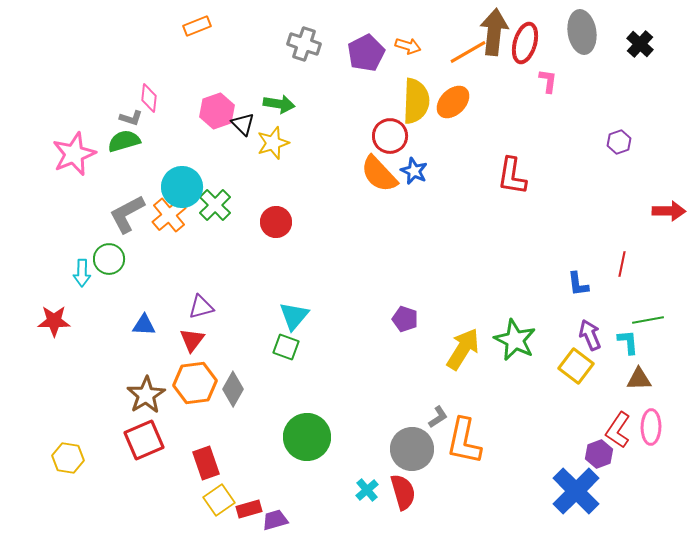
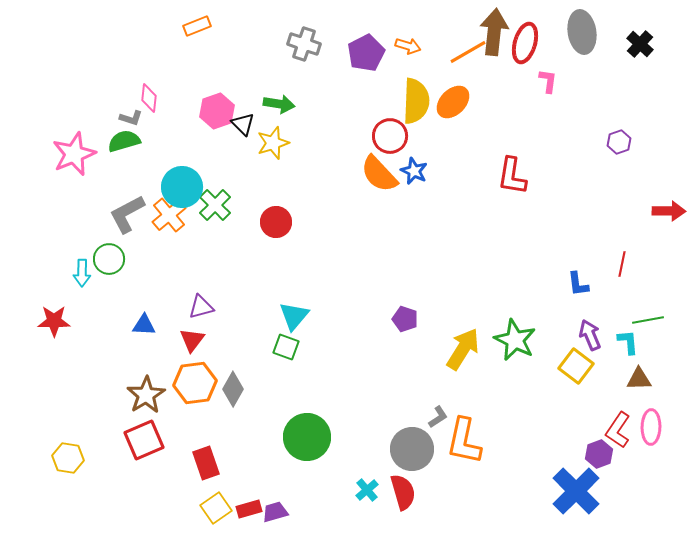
yellow square at (219, 500): moved 3 px left, 8 px down
purple trapezoid at (275, 520): moved 8 px up
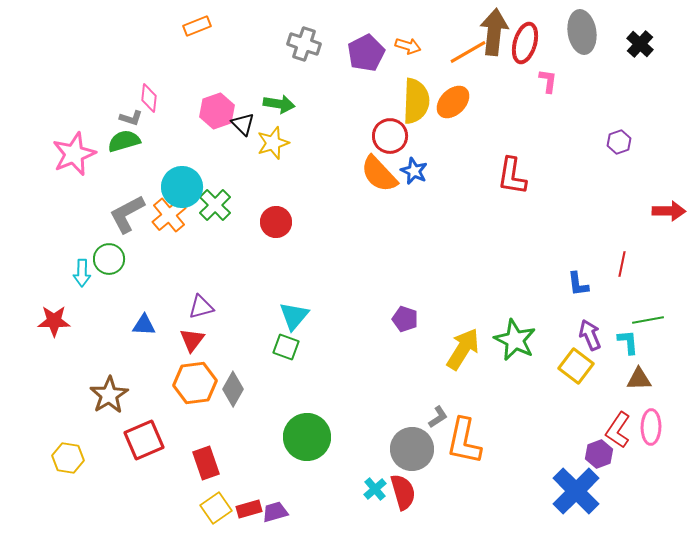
brown star at (146, 395): moved 37 px left
cyan cross at (367, 490): moved 8 px right, 1 px up
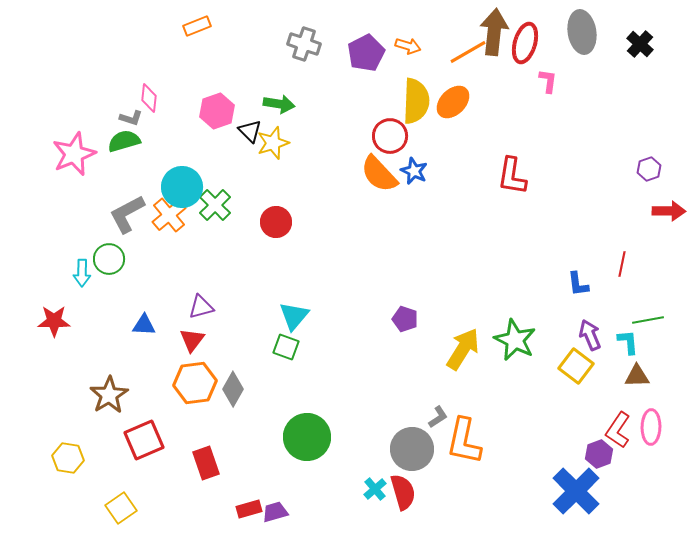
black triangle at (243, 124): moved 7 px right, 7 px down
purple hexagon at (619, 142): moved 30 px right, 27 px down
brown triangle at (639, 379): moved 2 px left, 3 px up
yellow square at (216, 508): moved 95 px left
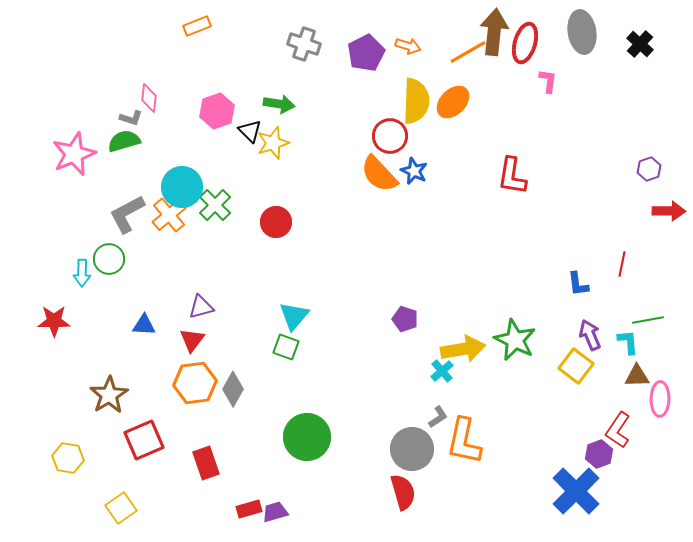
yellow arrow at (463, 349): rotated 48 degrees clockwise
pink ellipse at (651, 427): moved 9 px right, 28 px up
cyan cross at (375, 489): moved 67 px right, 118 px up
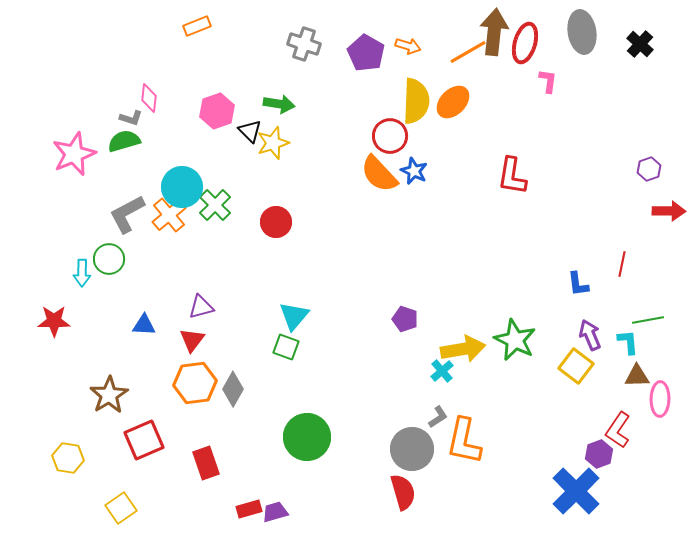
purple pentagon at (366, 53): rotated 15 degrees counterclockwise
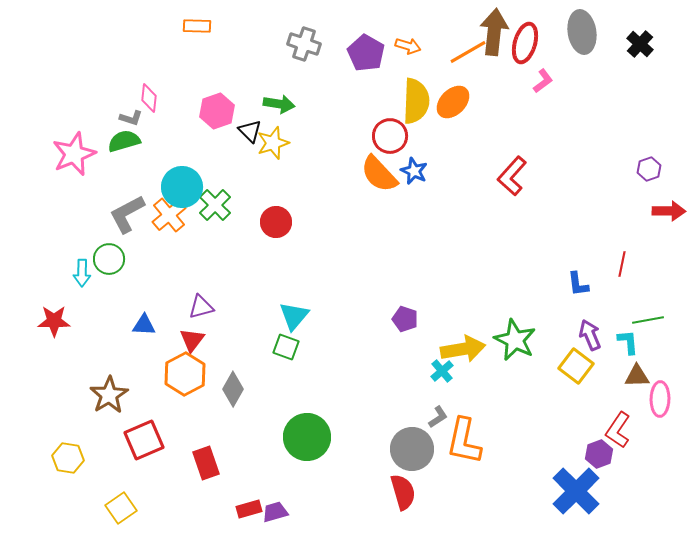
orange rectangle at (197, 26): rotated 24 degrees clockwise
pink L-shape at (548, 81): moved 5 px left; rotated 45 degrees clockwise
red L-shape at (512, 176): rotated 33 degrees clockwise
orange hexagon at (195, 383): moved 10 px left, 9 px up; rotated 21 degrees counterclockwise
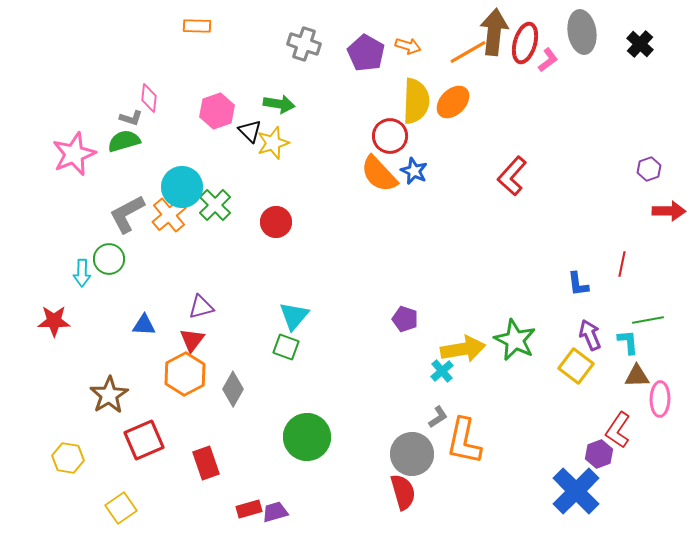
pink L-shape at (543, 81): moved 5 px right, 21 px up
gray circle at (412, 449): moved 5 px down
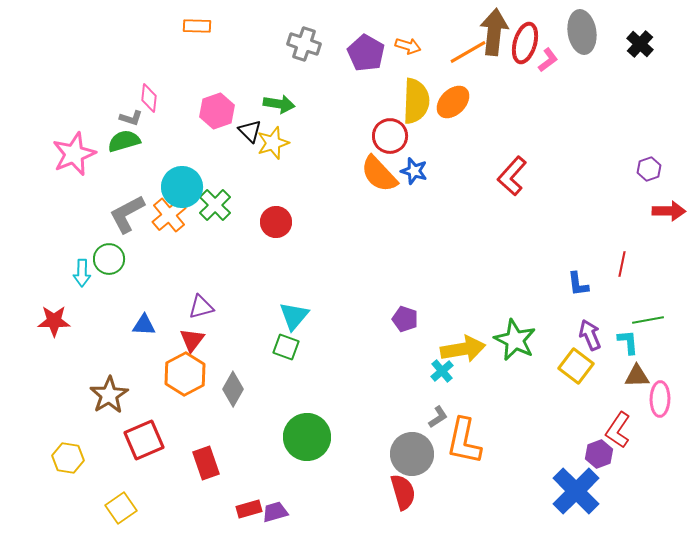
blue star at (414, 171): rotated 8 degrees counterclockwise
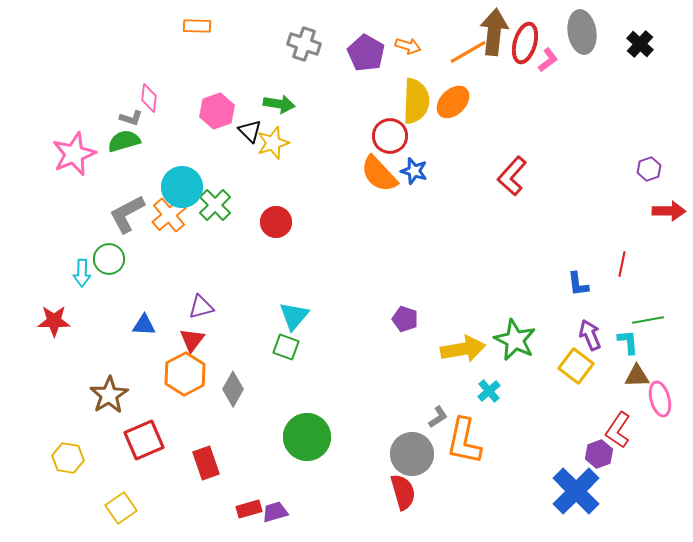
cyan cross at (442, 371): moved 47 px right, 20 px down
pink ellipse at (660, 399): rotated 16 degrees counterclockwise
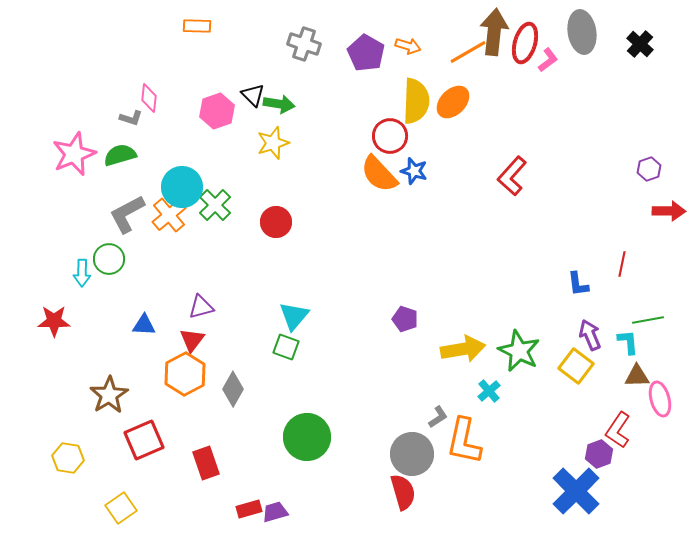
black triangle at (250, 131): moved 3 px right, 36 px up
green semicircle at (124, 141): moved 4 px left, 14 px down
green star at (515, 340): moved 4 px right, 11 px down
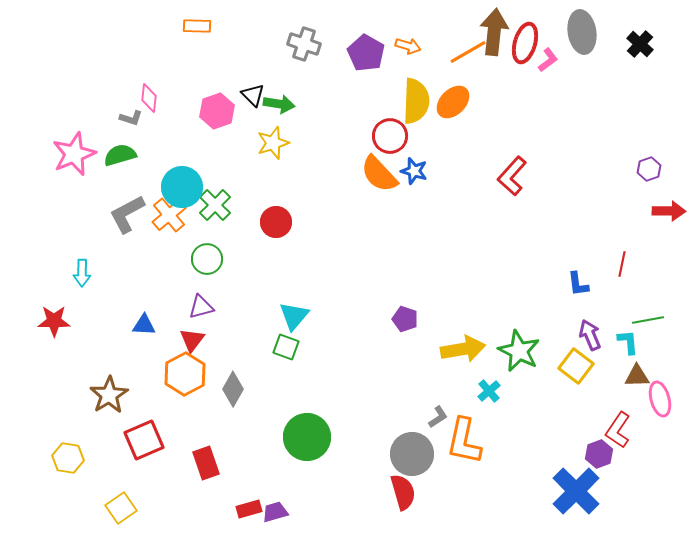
green circle at (109, 259): moved 98 px right
